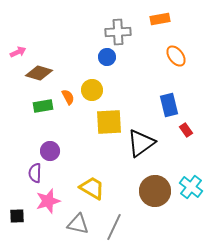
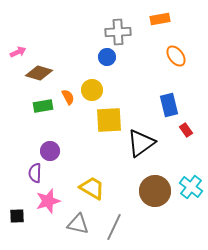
yellow square: moved 2 px up
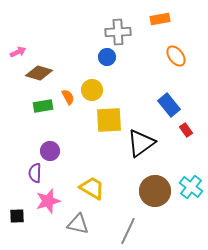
blue rectangle: rotated 25 degrees counterclockwise
gray line: moved 14 px right, 4 px down
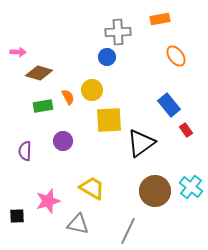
pink arrow: rotated 28 degrees clockwise
purple circle: moved 13 px right, 10 px up
purple semicircle: moved 10 px left, 22 px up
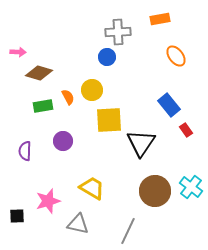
black triangle: rotated 20 degrees counterclockwise
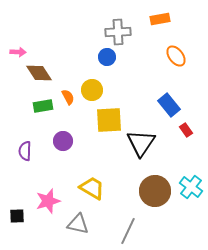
brown diamond: rotated 40 degrees clockwise
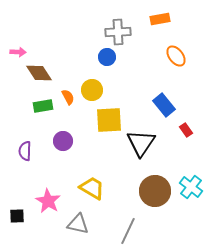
blue rectangle: moved 5 px left
pink star: rotated 25 degrees counterclockwise
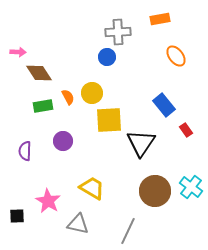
yellow circle: moved 3 px down
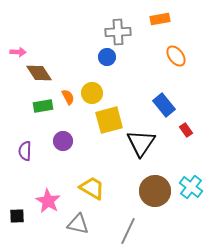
yellow square: rotated 12 degrees counterclockwise
